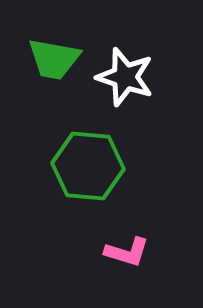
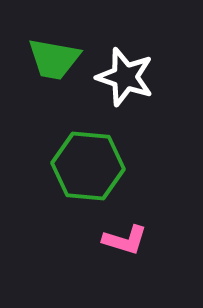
pink L-shape: moved 2 px left, 12 px up
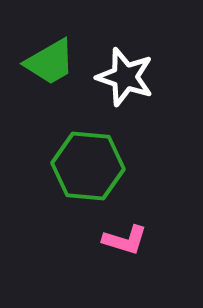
green trapezoid: moved 4 px left, 3 px down; rotated 40 degrees counterclockwise
